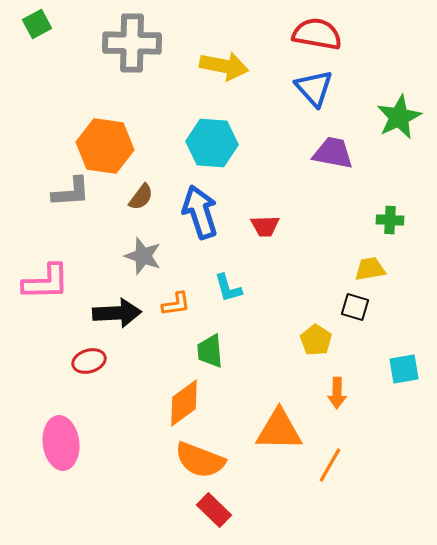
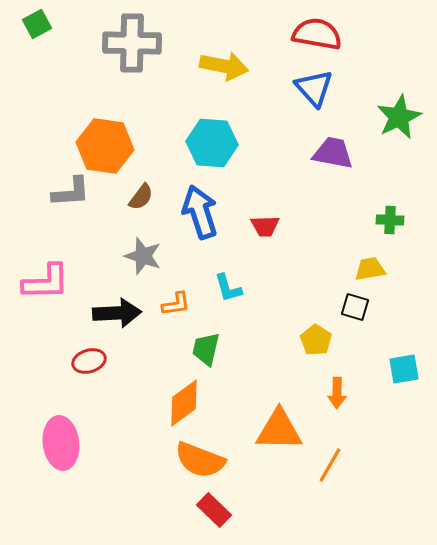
green trapezoid: moved 4 px left, 2 px up; rotated 18 degrees clockwise
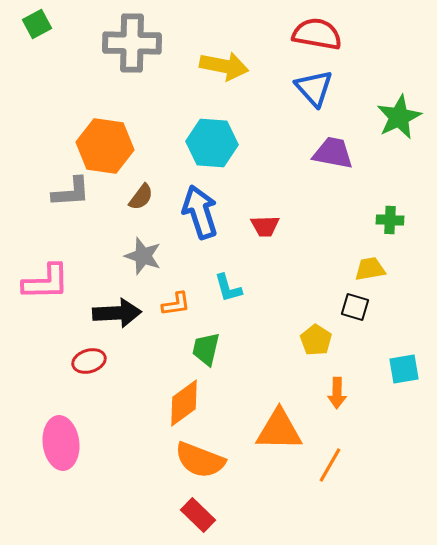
red rectangle: moved 16 px left, 5 px down
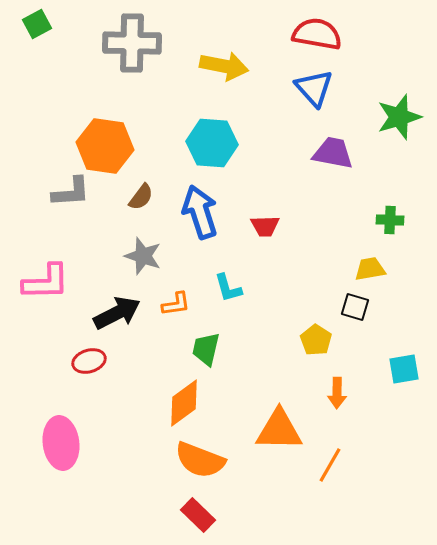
green star: rotated 9 degrees clockwise
black arrow: rotated 24 degrees counterclockwise
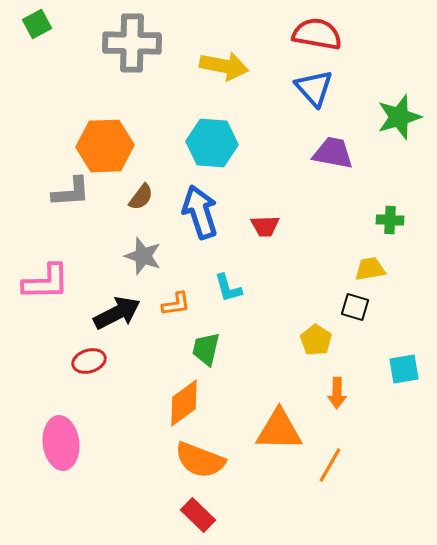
orange hexagon: rotated 10 degrees counterclockwise
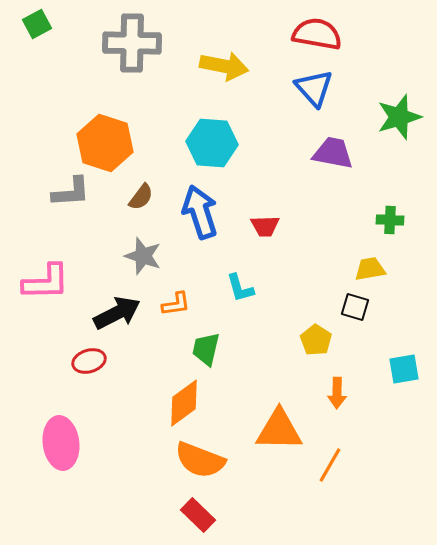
orange hexagon: moved 3 px up; rotated 20 degrees clockwise
cyan L-shape: moved 12 px right
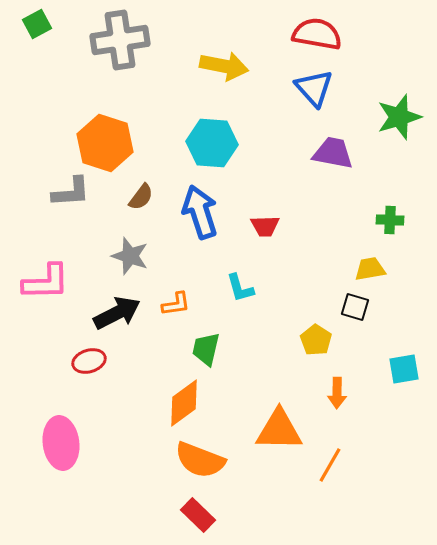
gray cross: moved 12 px left, 3 px up; rotated 10 degrees counterclockwise
gray star: moved 13 px left
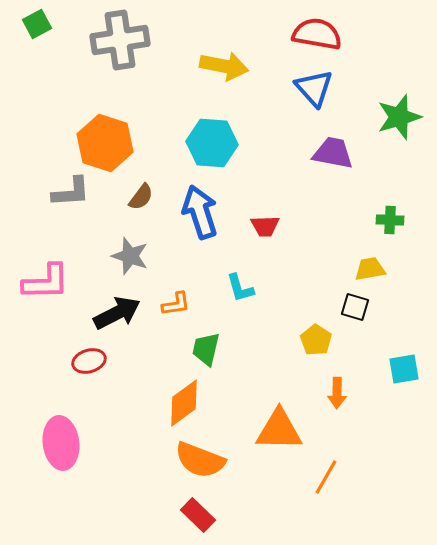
orange line: moved 4 px left, 12 px down
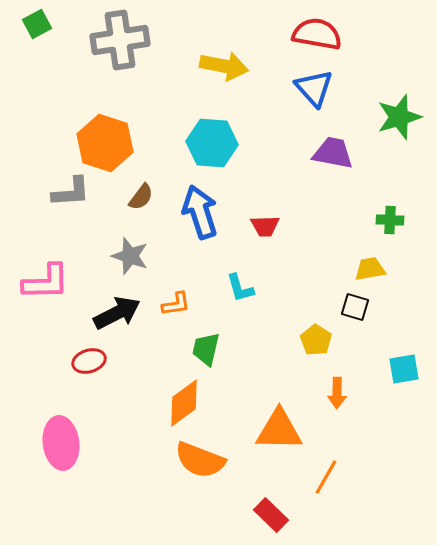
red rectangle: moved 73 px right
